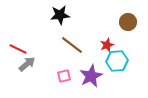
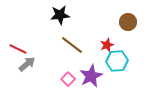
pink square: moved 4 px right, 3 px down; rotated 32 degrees counterclockwise
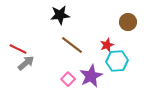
gray arrow: moved 1 px left, 1 px up
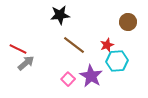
brown line: moved 2 px right
purple star: rotated 15 degrees counterclockwise
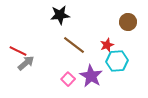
red line: moved 2 px down
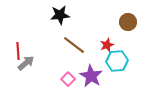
red line: rotated 60 degrees clockwise
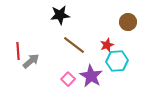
gray arrow: moved 5 px right, 2 px up
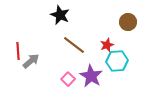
black star: rotated 30 degrees clockwise
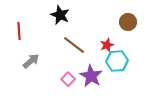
red line: moved 1 px right, 20 px up
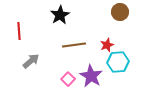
black star: rotated 18 degrees clockwise
brown circle: moved 8 px left, 10 px up
brown line: rotated 45 degrees counterclockwise
cyan hexagon: moved 1 px right, 1 px down
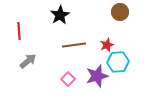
gray arrow: moved 3 px left
purple star: moved 6 px right; rotated 25 degrees clockwise
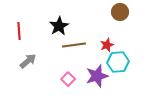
black star: moved 1 px left, 11 px down
